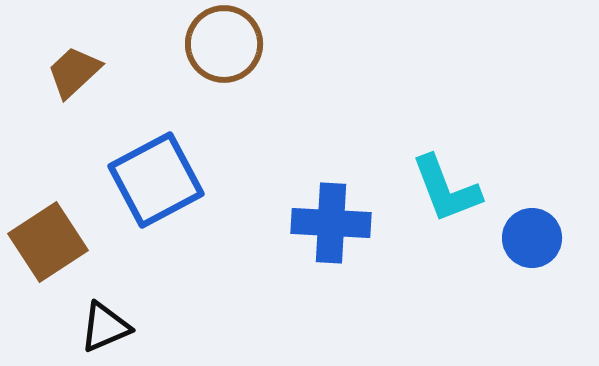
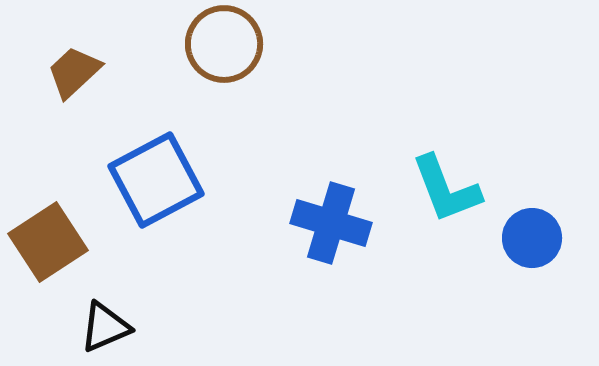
blue cross: rotated 14 degrees clockwise
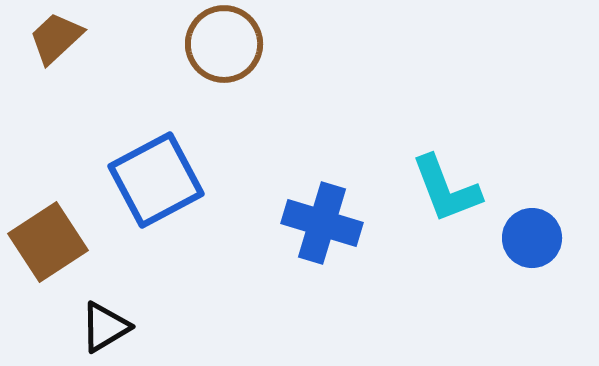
brown trapezoid: moved 18 px left, 34 px up
blue cross: moved 9 px left
black triangle: rotated 8 degrees counterclockwise
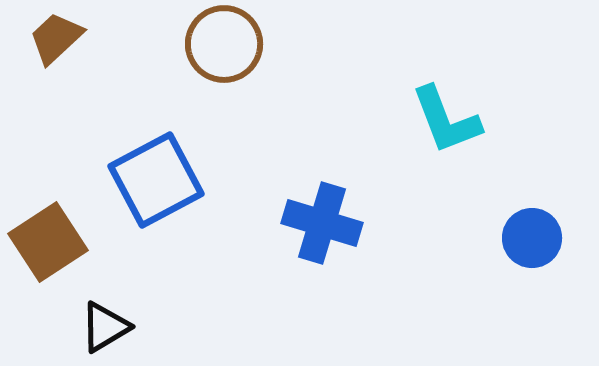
cyan L-shape: moved 69 px up
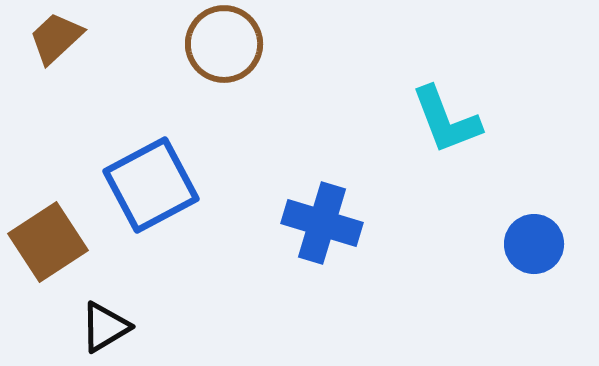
blue square: moved 5 px left, 5 px down
blue circle: moved 2 px right, 6 px down
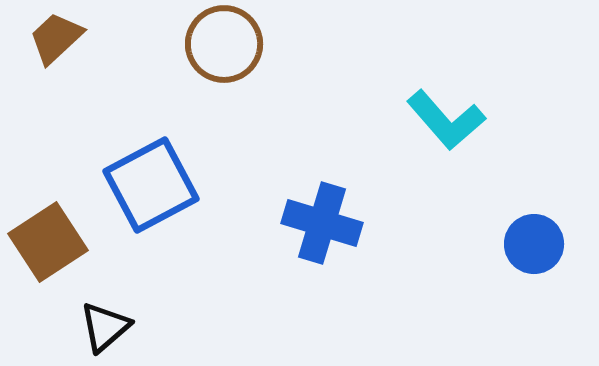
cyan L-shape: rotated 20 degrees counterclockwise
black triangle: rotated 10 degrees counterclockwise
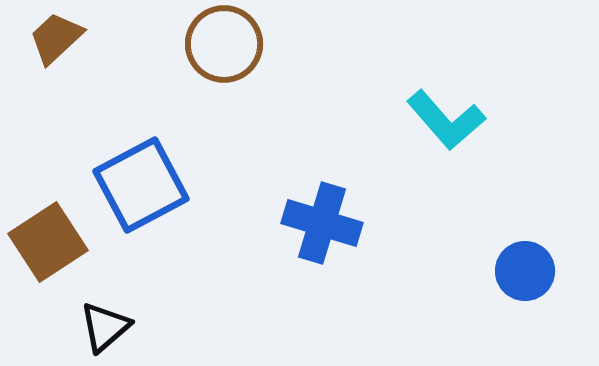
blue square: moved 10 px left
blue circle: moved 9 px left, 27 px down
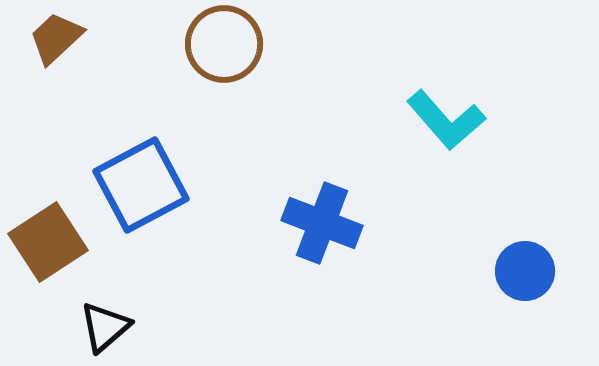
blue cross: rotated 4 degrees clockwise
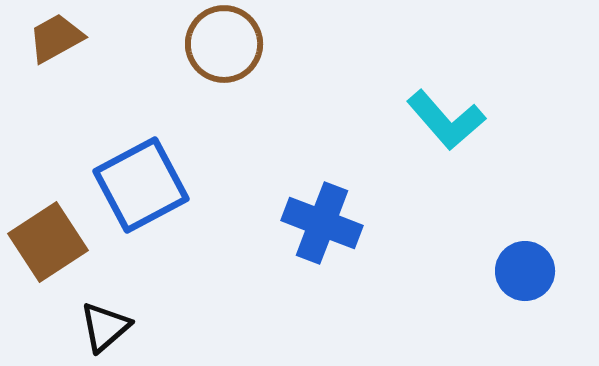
brown trapezoid: rotated 14 degrees clockwise
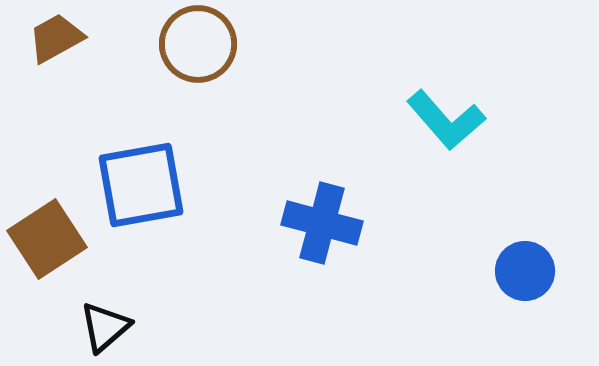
brown circle: moved 26 px left
blue square: rotated 18 degrees clockwise
blue cross: rotated 6 degrees counterclockwise
brown square: moved 1 px left, 3 px up
